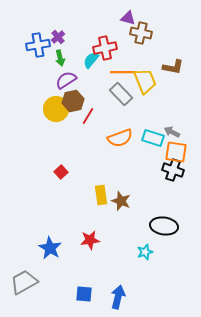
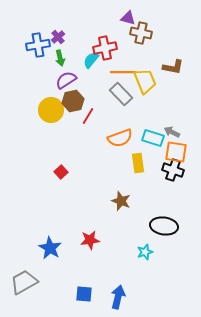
yellow circle: moved 5 px left, 1 px down
yellow rectangle: moved 37 px right, 32 px up
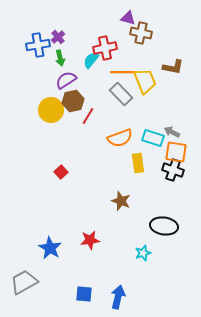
cyan star: moved 2 px left, 1 px down
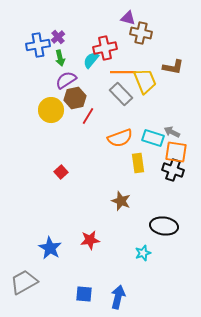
brown hexagon: moved 2 px right, 3 px up
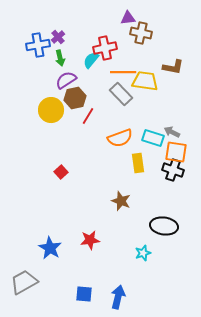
purple triangle: rotated 21 degrees counterclockwise
yellow trapezoid: rotated 60 degrees counterclockwise
